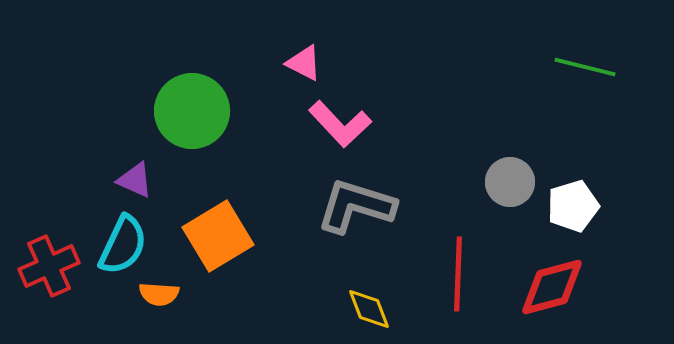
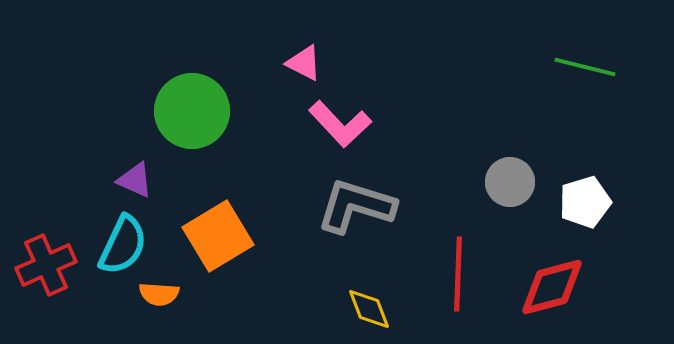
white pentagon: moved 12 px right, 4 px up
red cross: moved 3 px left, 1 px up
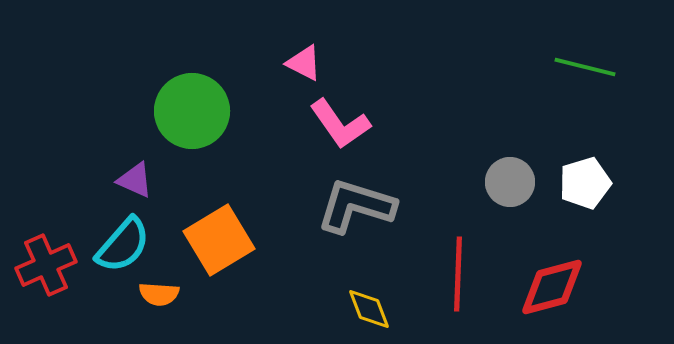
pink L-shape: rotated 8 degrees clockwise
white pentagon: moved 19 px up
orange square: moved 1 px right, 4 px down
cyan semicircle: rotated 16 degrees clockwise
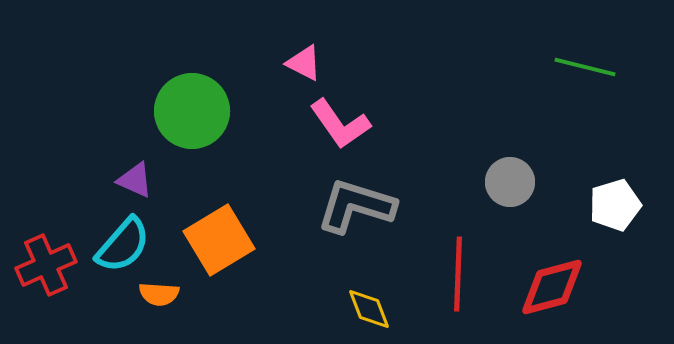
white pentagon: moved 30 px right, 22 px down
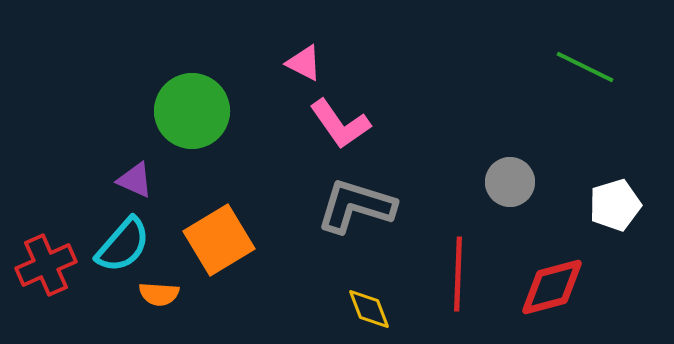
green line: rotated 12 degrees clockwise
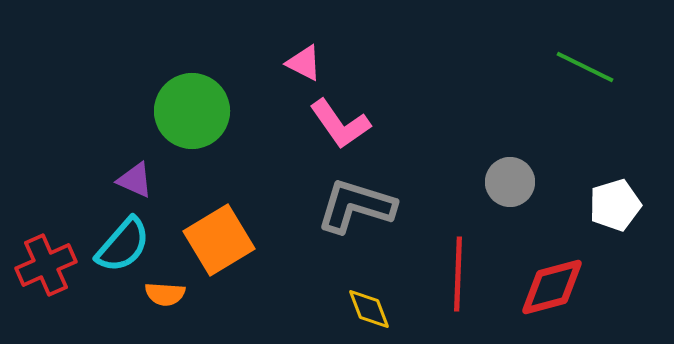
orange semicircle: moved 6 px right
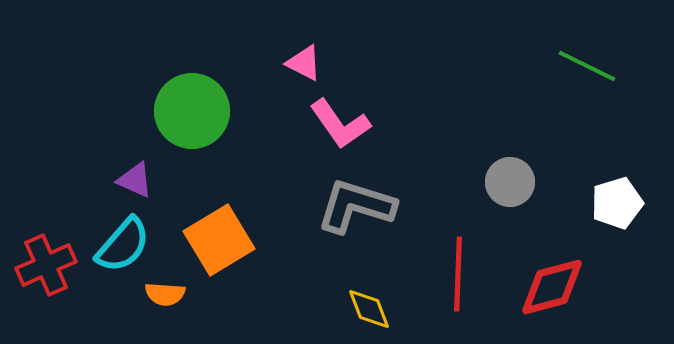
green line: moved 2 px right, 1 px up
white pentagon: moved 2 px right, 2 px up
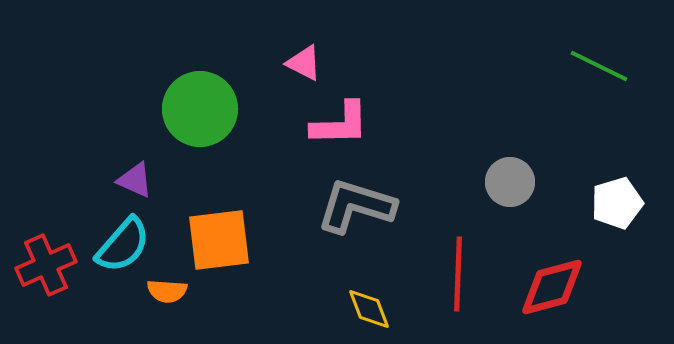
green line: moved 12 px right
green circle: moved 8 px right, 2 px up
pink L-shape: rotated 56 degrees counterclockwise
orange square: rotated 24 degrees clockwise
orange semicircle: moved 2 px right, 3 px up
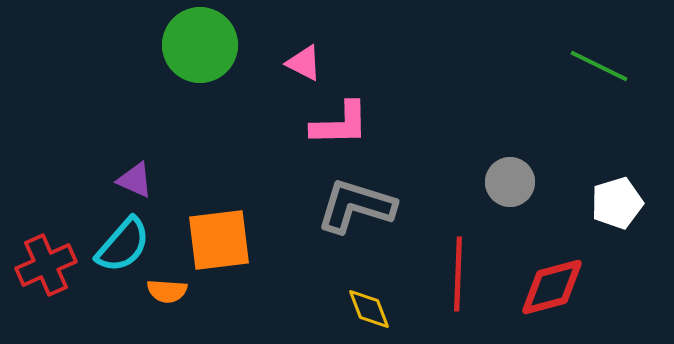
green circle: moved 64 px up
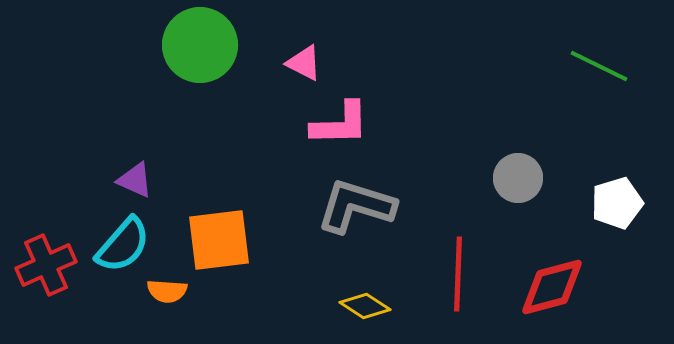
gray circle: moved 8 px right, 4 px up
yellow diamond: moved 4 px left, 3 px up; rotated 36 degrees counterclockwise
